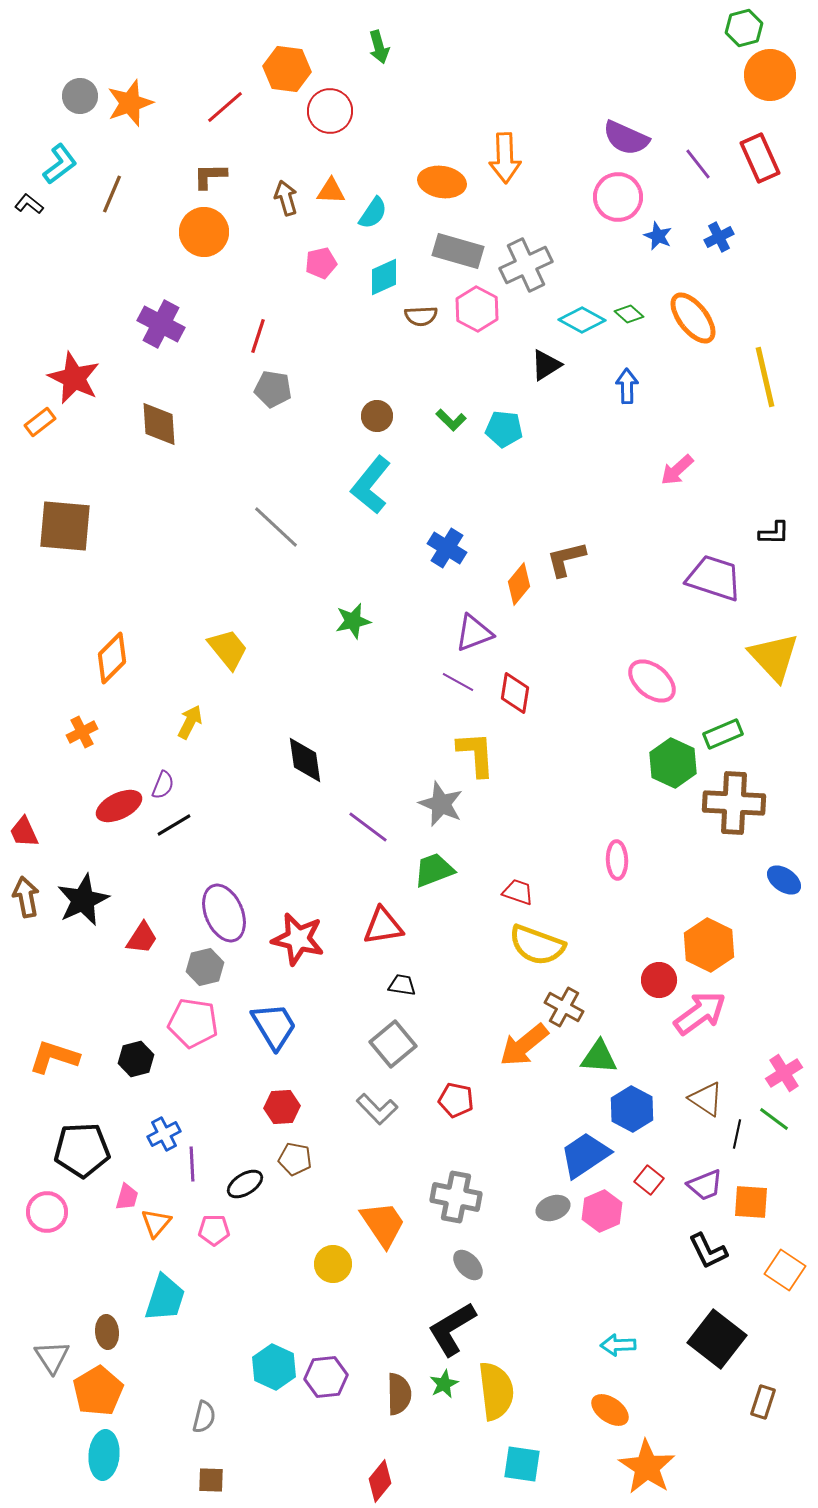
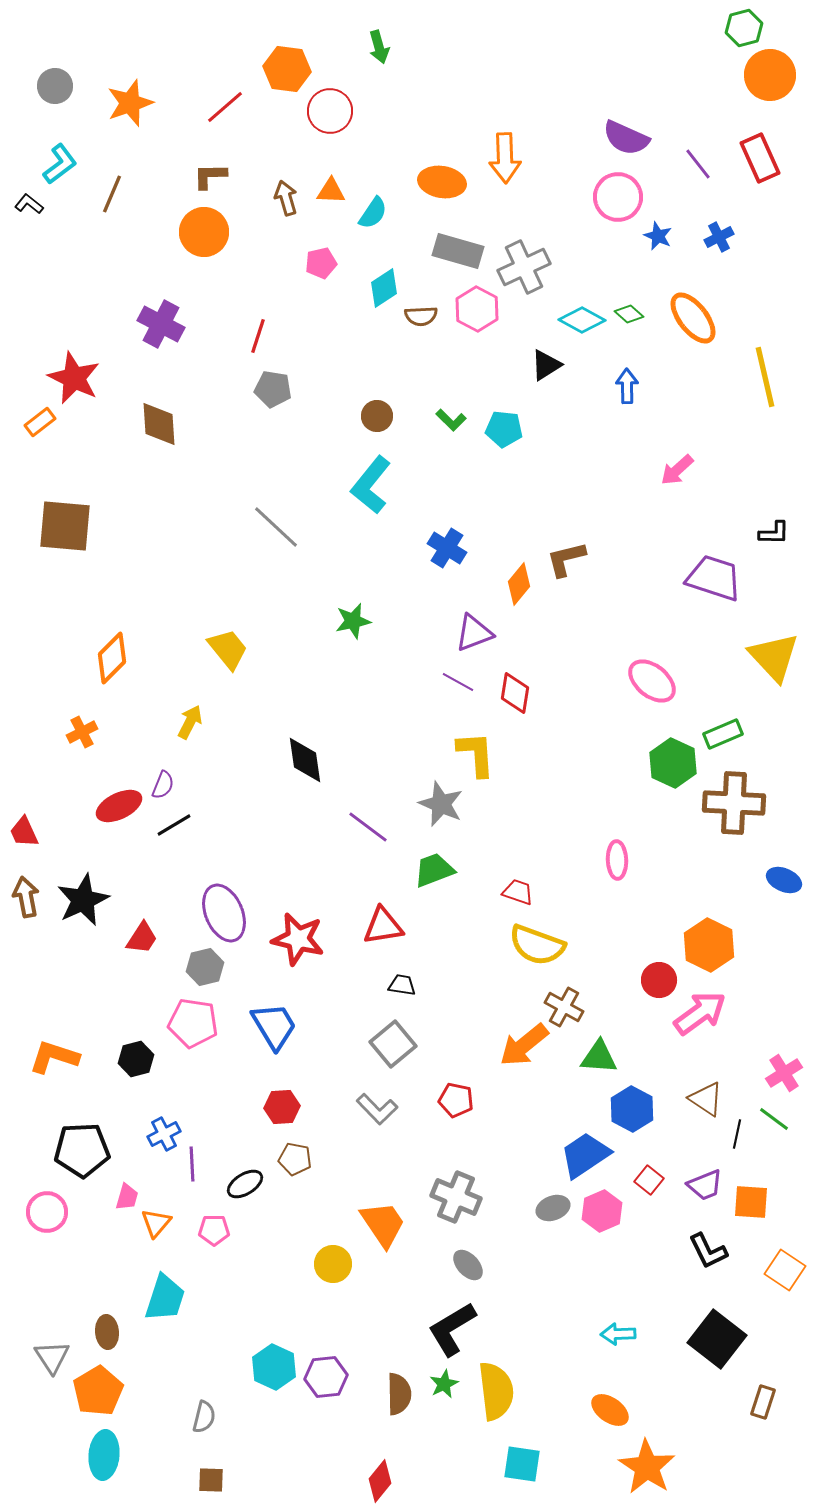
gray circle at (80, 96): moved 25 px left, 10 px up
gray cross at (526, 265): moved 2 px left, 2 px down
cyan diamond at (384, 277): moved 11 px down; rotated 9 degrees counterclockwise
blue ellipse at (784, 880): rotated 12 degrees counterclockwise
gray cross at (456, 1197): rotated 12 degrees clockwise
cyan arrow at (618, 1345): moved 11 px up
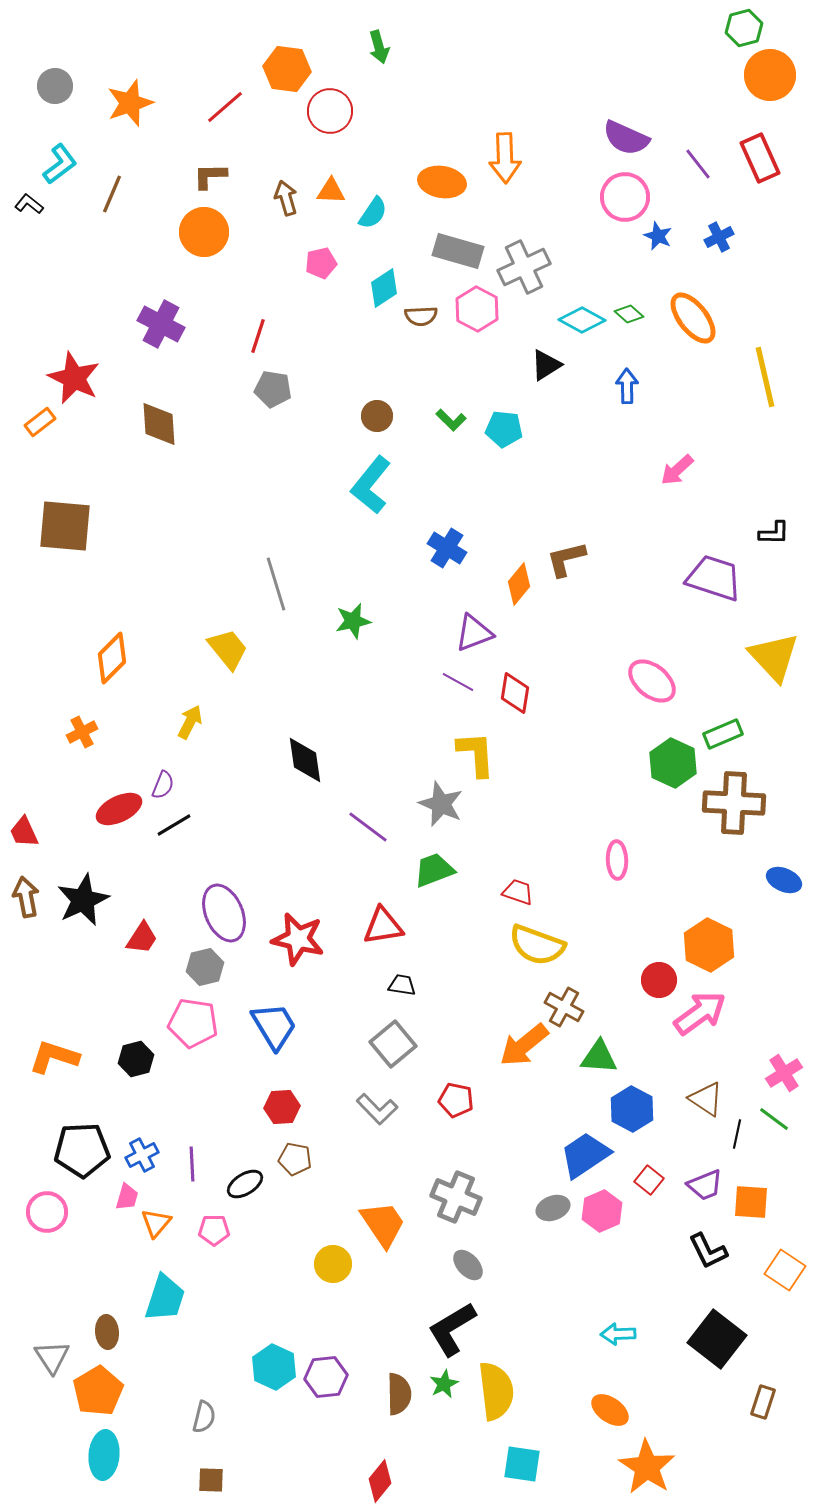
pink circle at (618, 197): moved 7 px right
gray line at (276, 527): moved 57 px down; rotated 30 degrees clockwise
red ellipse at (119, 806): moved 3 px down
blue cross at (164, 1134): moved 22 px left, 21 px down
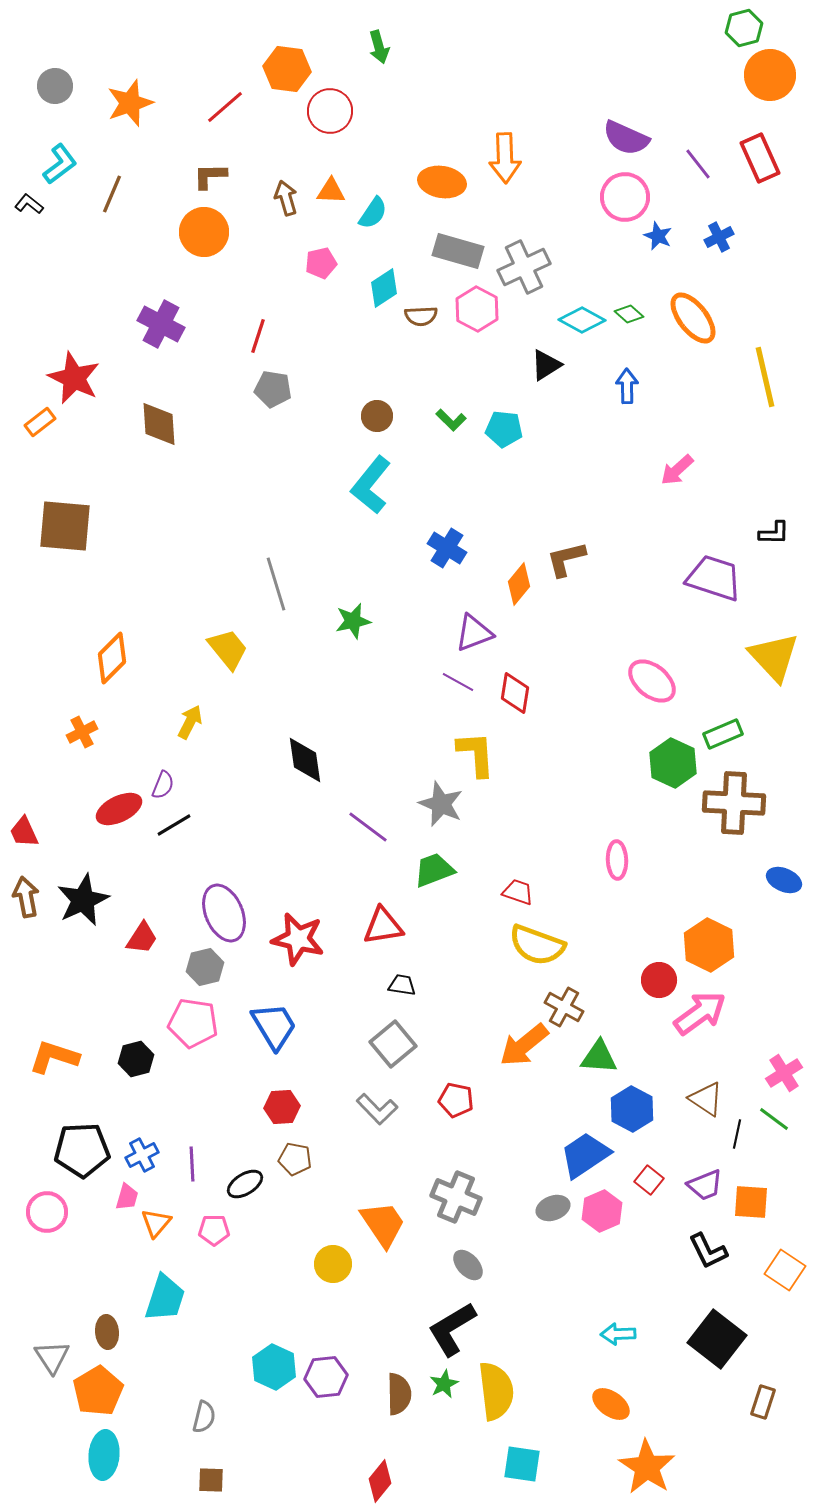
orange ellipse at (610, 1410): moved 1 px right, 6 px up
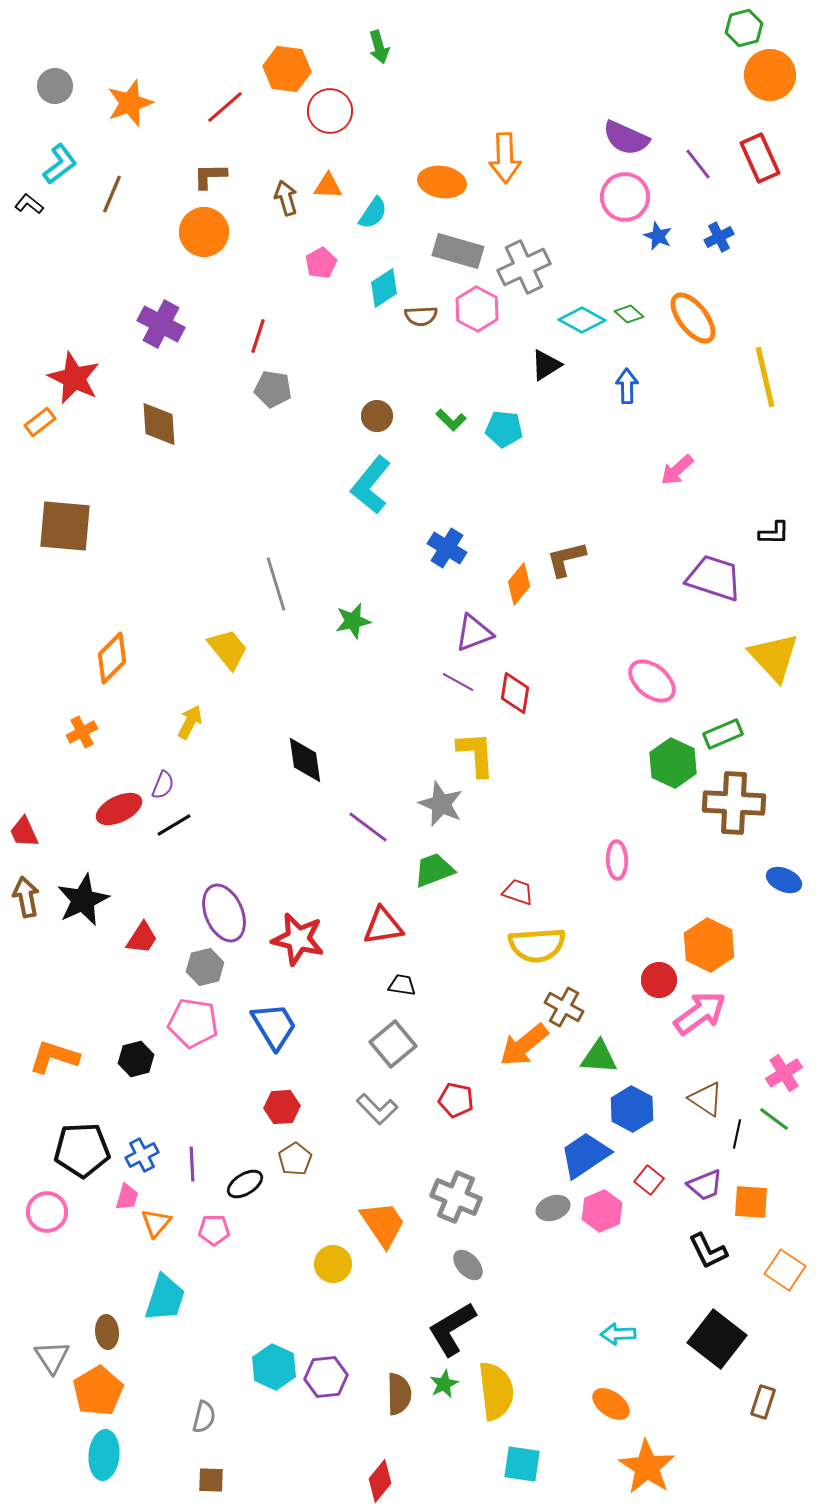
orange triangle at (331, 191): moved 3 px left, 5 px up
pink pentagon at (321, 263): rotated 16 degrees counterclockwise
yellow semicircle at (537, 945): rotated 24 degrees counterclockwise
brown pentagon at (295, 1159): rotated 28 degrees clockwise
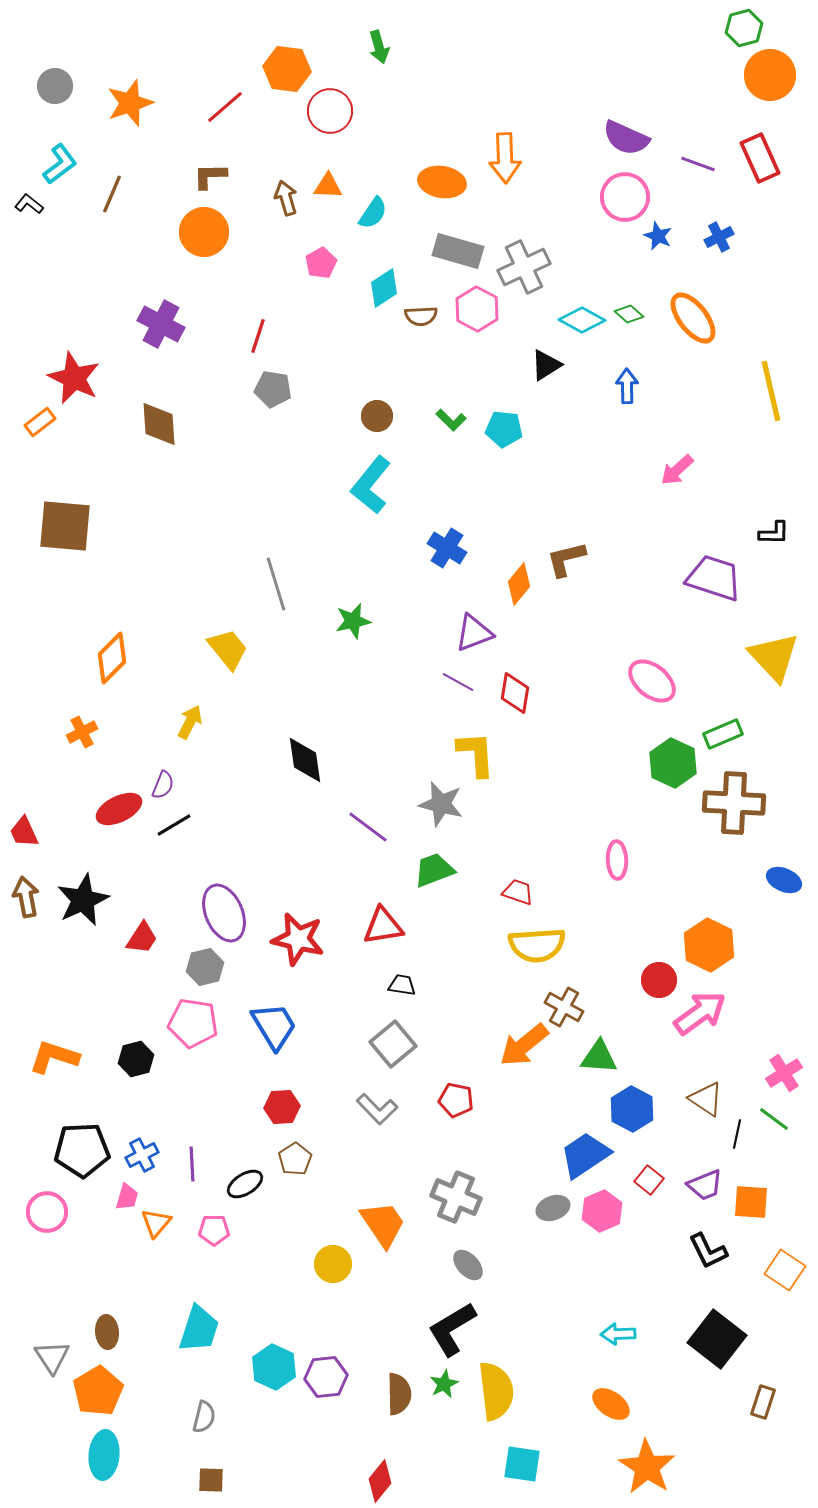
purple line at (698, 164): rotated 32 degrees counterclockwise
yellow line at (765, 377): moved 6 px right, 14 px down
gray star at (441, 804): rotated 9 degrees counterclockwise
cyan trapezoid at (165, 1298): moved 34 px right, 31 px down
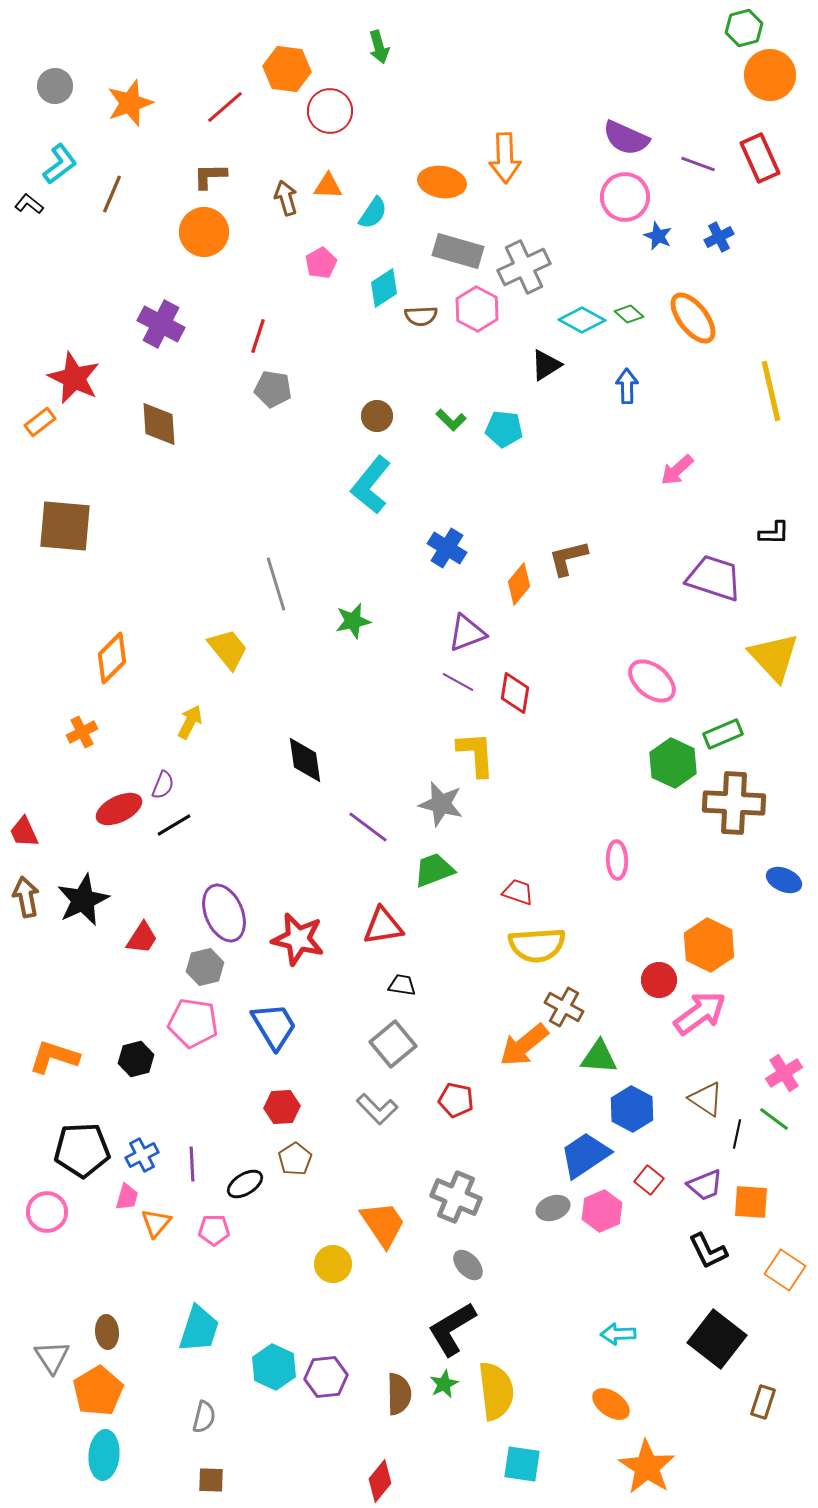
brown L-shape at (566, 559): moved 2 px right, 1 px up
purple triangle at (474, 633): moved 7 px left
